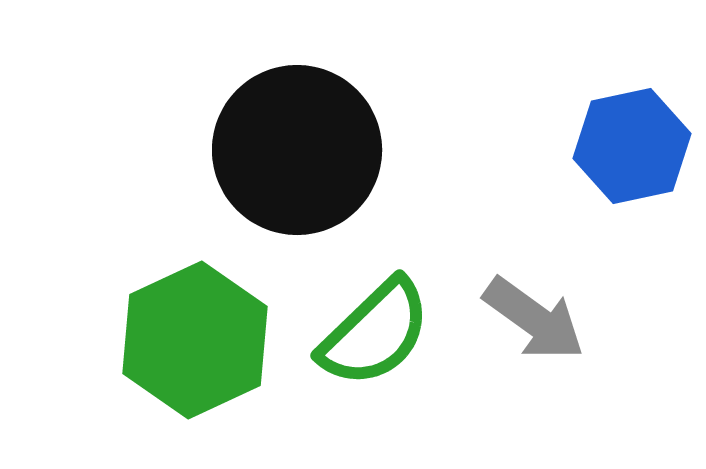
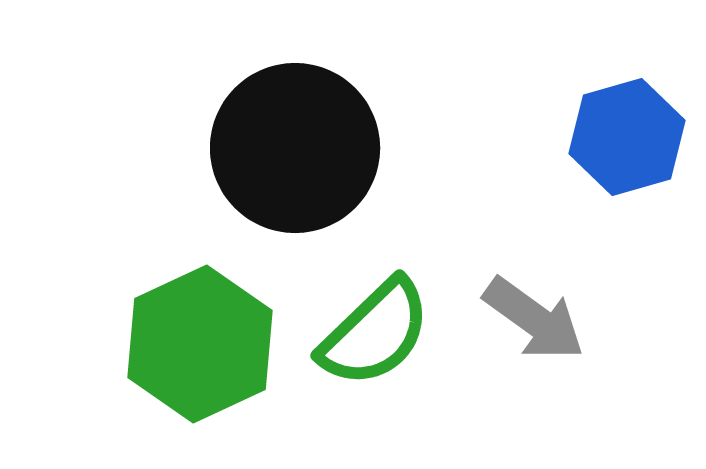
blue hexagon: moved 5 px left, 9 px up; rotated 4 degrees counterclockwise
black circle: moved 2 px left, 2 px up
green hexagon: moved 5 px right, 4 px down
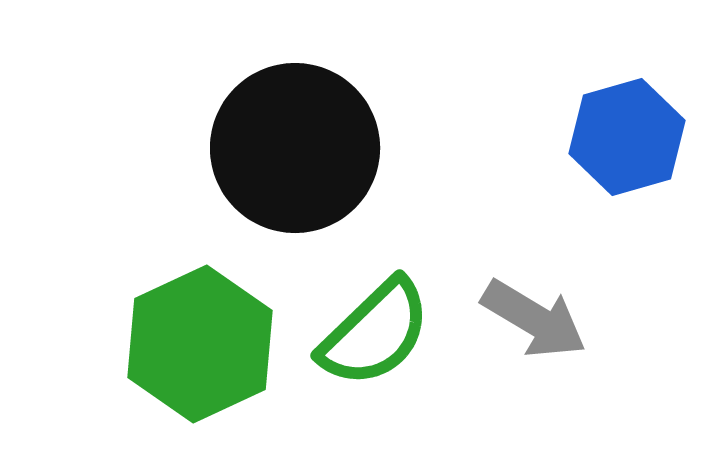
gray arrow: rotated 5 degrees counterclockwise
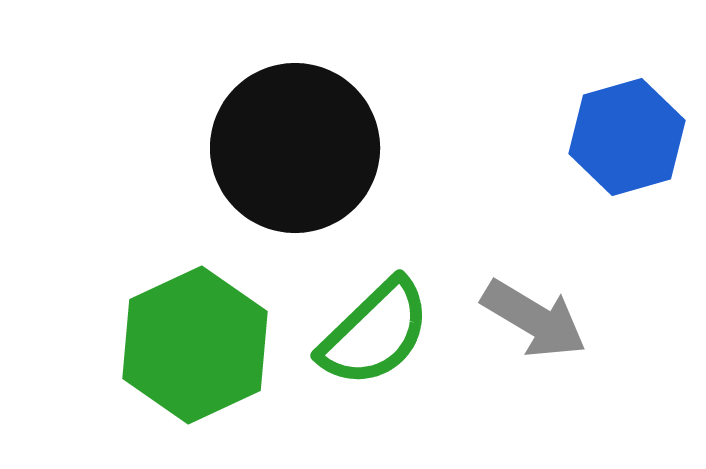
green hexagon: moved 5 px left, 1 px down
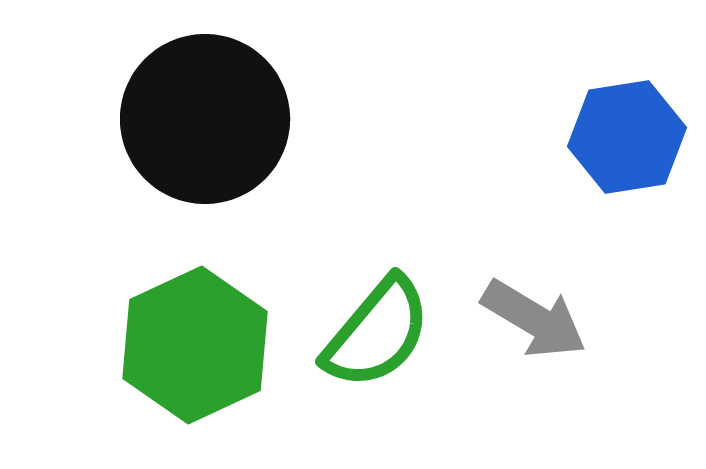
blue hexagon: rotated 7 degrees clockwise
black circle: moved 90 px left, 29 px up
green semicircle: moved 2 px right; rotated 6 degrees counterclockwise
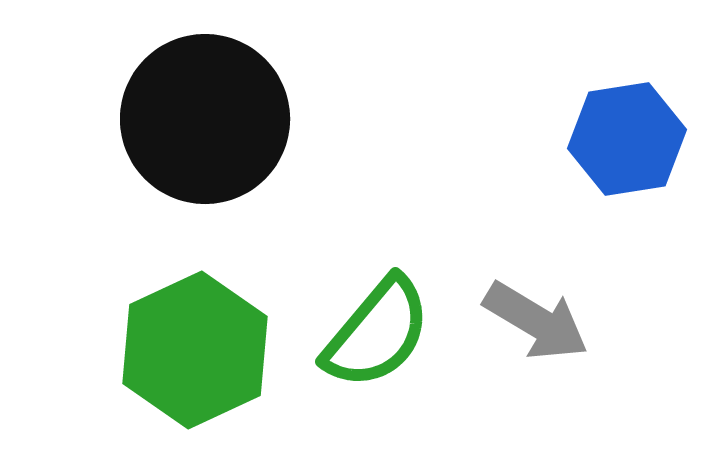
blue hexagon: moved 2 px down
gray arrow: moved 2 px right, 2 px down
green hexagon: moved 5 px down
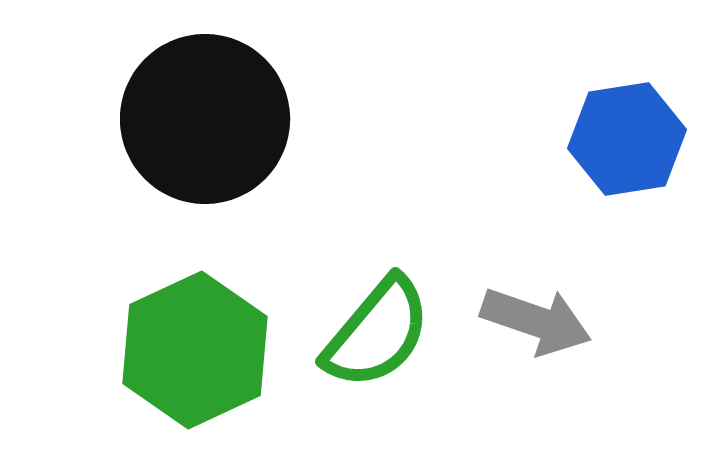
gray arrow: rotated 12 degrees counterclockwise
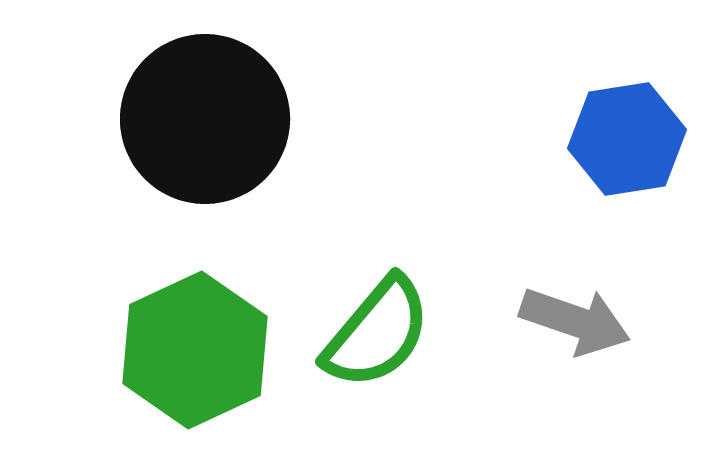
gray arrow: moved 39 px right
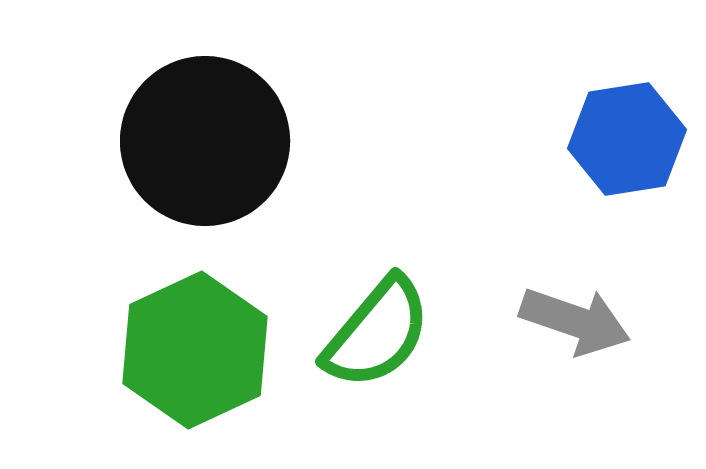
black circle: moved 22 px down
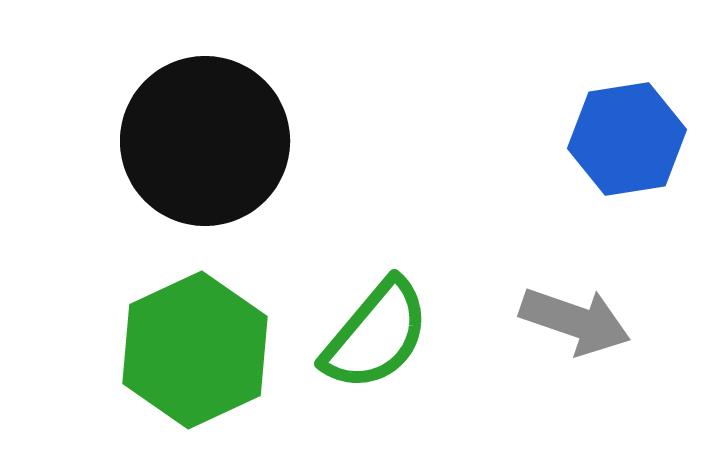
green semicircle: moved 1 px left, 2 px down
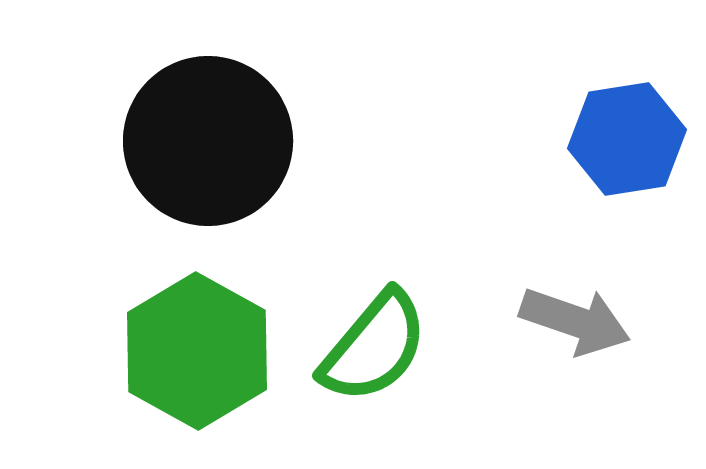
black circle: moved 3 px right
green semicircle: moved 2 px left, 12 px down
green hexagon: moved 2 px right, 1 px down; rotated 6 degrees counterclockwise
